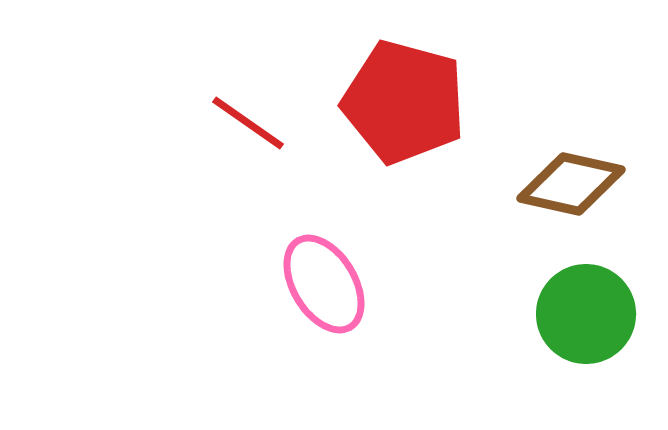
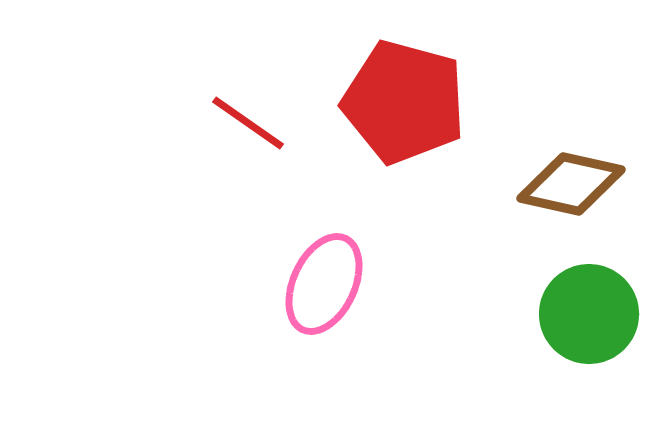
pink ellipse: rotated 56 degrees clockwise
green circle: moved 3 px right
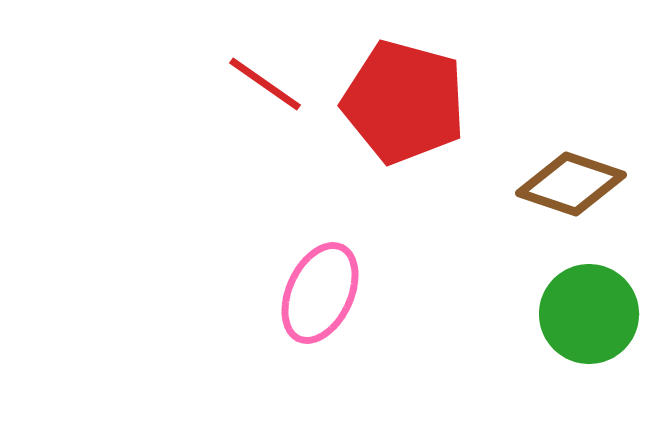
red line: moved 17 px right, 39 px up
brown diamond: rotated 6 degrees clockwise
pink ellipse: moved 4 px left, 9 px down
